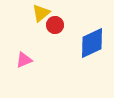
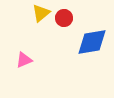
red circle: moved 9 px right, 7 px up
blue diamond: moved 1 px up; rotated 16 degrees clockwise
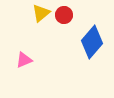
red circle: moved 3 px up
blue diamond: rotated 40 degrees counterclockwise
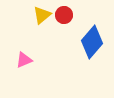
yellow triangle: moved 1 px right, 2 px down
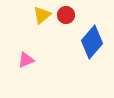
red circle: moved 2 px right
pink triangle: moved 2 px right
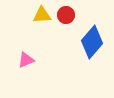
yellow triangle: rotated 36 degrees clockwise
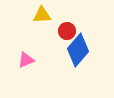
red circle: moved 1 px right, 16 px down
blue diamond: moved 14 px left, 8 px down
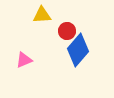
pink triangle: moved 2 px left
